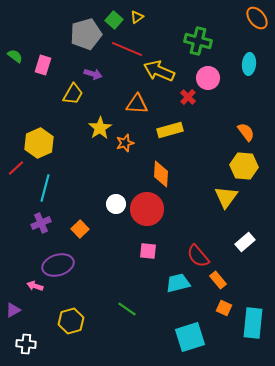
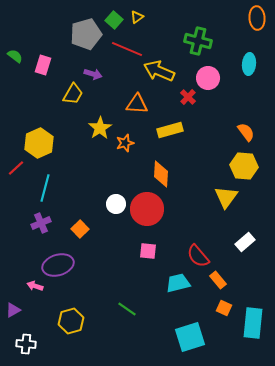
orange ellipse at (257, 18): rotated 35 degrees clockwise
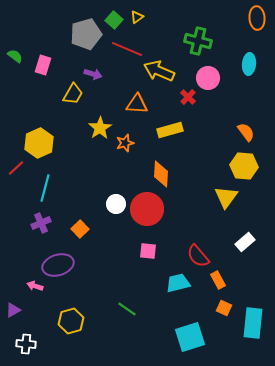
orange rectangle at (218, 280): rotated 12 degrees clockwise
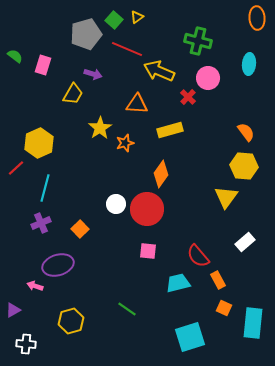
orange diamond at (161, 174): rotated 32 degrees clockwise
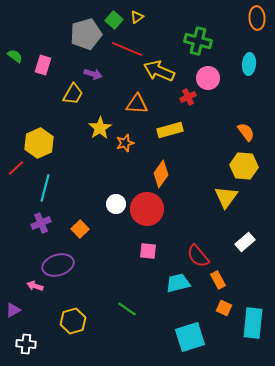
red cross at (188, 97): rotated 21 degrees clockwise
yellow hexagon at (71, 321): moved 2 px right
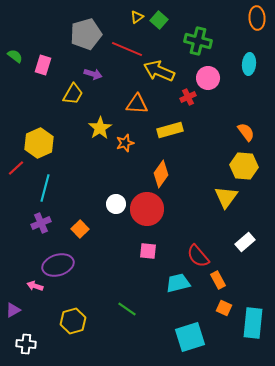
green square at (114, 20): moved 45 px right
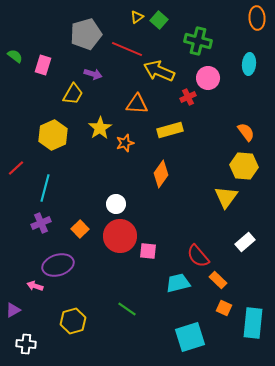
yellow hexagon at (39, 143): moved 14 px right, 8 px up
red circle at (147, 209): moved 27 px left, 27 px down
orange rectangle at (218, 280): rotated 18 degrees counterclockwise
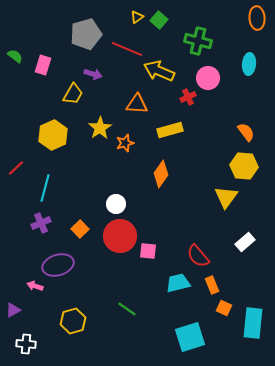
orange rectangle at (218, 280): moved 6 px left, 5 px down; rotated 24 degrees clockwise
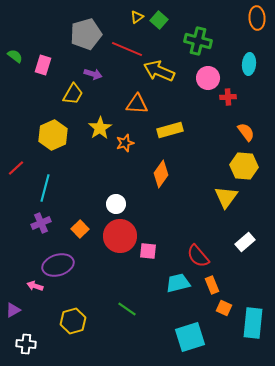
red cross at (188, 97): moved 40 px right; rotated 21 degrees clockwise
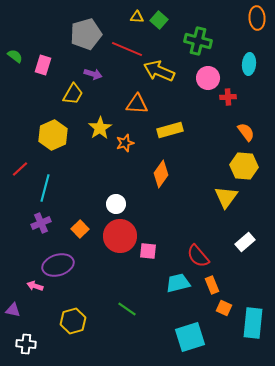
yellow triangle at (137, 17): rotated 40 degrees clockwise
red line at (16, 168): moved 4 px right, 1 px down
purple triangle at (13, 310): rotated 42 degrees clockwise
